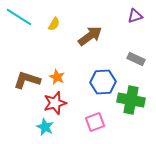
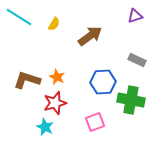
gray rectangle: moved 1 px right, 1 px down
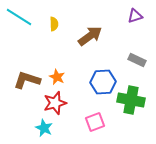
yellow semicircle: rotated 32 degrees counterclockwise
cyan star: moved 1 px left, 1 px down
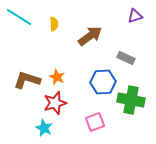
gray rectangle: moved 11 px left, 2 px up
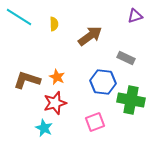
blue hexagon: rotated 10 degrees clockwise
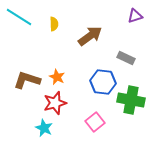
pink square: rotated 18 degrees counterclockwise
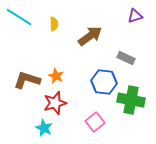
orange star: moved 1 px left, 1 px up
blue hexagon: moved 1 px right
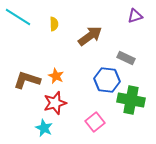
cyan line: moved 1 px left
blue hexagon: moved 3 px right, 2 px up
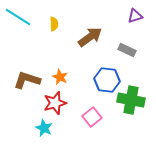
brown arrow: moved 1 px down
gray rectangle: moved 1 px right, 8 px up
orange star: moved 4 px right, 1 px down
pink square: moved 3 px left, 5 px up
